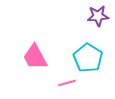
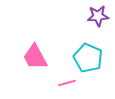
cyan pentagon: rotated 8 degrees counterclockwise
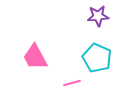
cyan pentagon: moved 9 px right
pink line: moved 5 px right
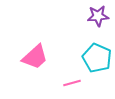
pink trapezoid: rotated 104 degrees counterclockwise
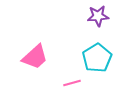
cyan pentagon: rotated 16 degrees clockwise
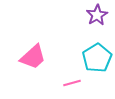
purple star: moved 1 px left, 1 px up; rotated 25 degrees counterclockwise
pink trapezoid: moved 2 px left
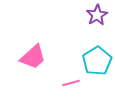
cyan pentagon: moved 3 px down
pink line: moved 1 px left
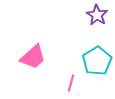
purple star: rotated 10 degrees counterclockwise
pink line: rotated 60 degrees counterclockwise
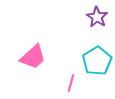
purple star: moved 2 px down
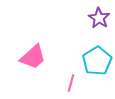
purple star: moved 2 px right, 1 px down
